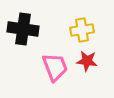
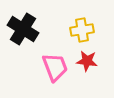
black cross: rotated 24 degrees clockwise
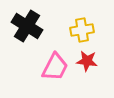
black cross: moved 4 px right, 3 px up
pink trapezoid: rotated 48 degrees clockwise
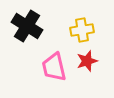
red star: rotated 25 degrees counterclockwise
pink trapezoid: moved 1 px left; rotated 140 degrees clockwise
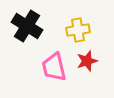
yellow cross: moved 4 px left
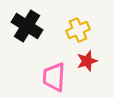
yellow cross: rotated 15 degrees counterclockwise
pink trapezoid: moved 10 px down; rotated 16 degrees clockwise
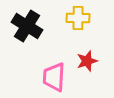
yellow cross: moved 12 px up; rotated 25 degrees clockwise
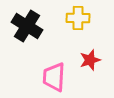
red star: moved 3 px right, 1 px up
